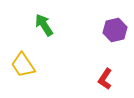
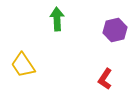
green arrow: moved 13 px right, 6 px up; rotated 30 degrees clockwise
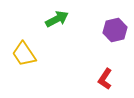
green arrow: rotated 65 degrees clockwise
yellow trapezoid: moved 1 px right, 11 px up
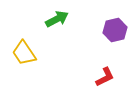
yellow trapezoid: moved 1 px up
red L-shape: moved 2 px up; rotated 150 degrees counterclockwise
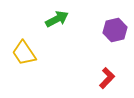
red L-shape: moved 2 px right, 1 px down; rotated 20 degrees counterclockwise
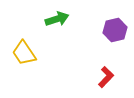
green arrow: rotated 10 degrees clockwise
red L-shape: moved 1 px left, 1 px up
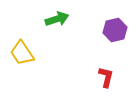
yellow trapezoid: moved 2 px left
red L-shape: rotated 30 degrees counterclockwise
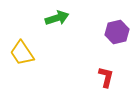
green arrow: moved 1 px up
purple hexagon: moved 2 px right, 2 px down
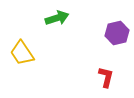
purple hexagon: moved 1 px down
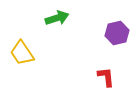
red L-shape: rotated 20 degrees counterclockwise
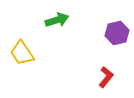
green arrow: moved 2 px down
red L-shape: rotated 45 degrees clockwise
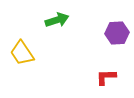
purple hexagon: rotated 10 degrees clockwise
red L-shape: rotated 130 degrees counterclockwise
